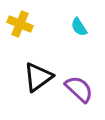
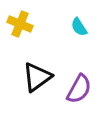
black triangle: moved 1 px left
purple semicircle: rotated 76 degrees clockwise
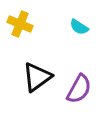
cyan semicircle: rotated 24 degrees counterclockwise
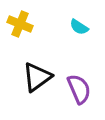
purple semicircle: rotated 52 degrees counterclockwise
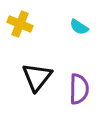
black triangle: rotated 16 degrees counterclockwise
purple semicircle: rotated 24 degrees clockwise
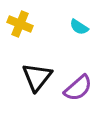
purple semicircle: moved 1 px left, 1 px up; rotated 48 degrees clockwise
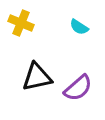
yellow cross: moved 1 px right, 1 px up
black triangle: rotated 40 degrees clockwise
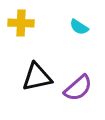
yellow cross: rotated 20 degrees counterclockwise
